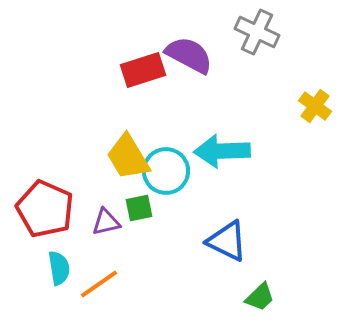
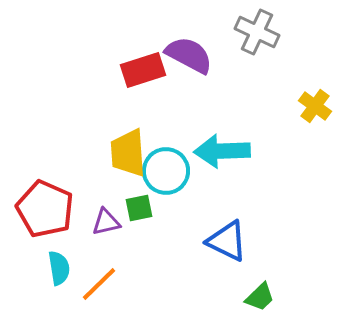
yellow trapezoid: moved 4 px up; rotated 27 degrees clockwise
orange line: rotated 9 degrees counterclockwise
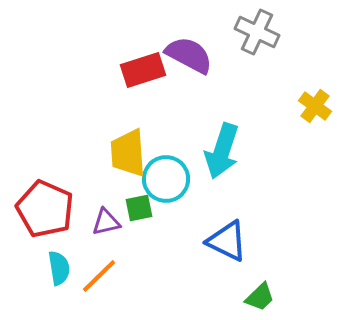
cyan arrow: rotated 70 degrees counterclockwise
cyan circle: moved 8 px down
orange line: moved 8 px up
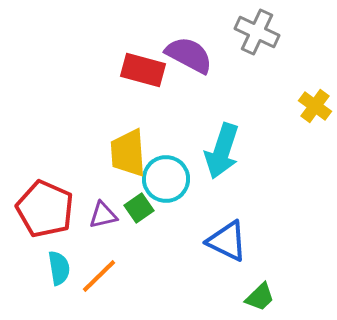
red rectangle: rotated 33 degrees clockwise
green square: rotated 24 degrees counterclockwise
purple triangle: moved 3 px left, 7 px up
